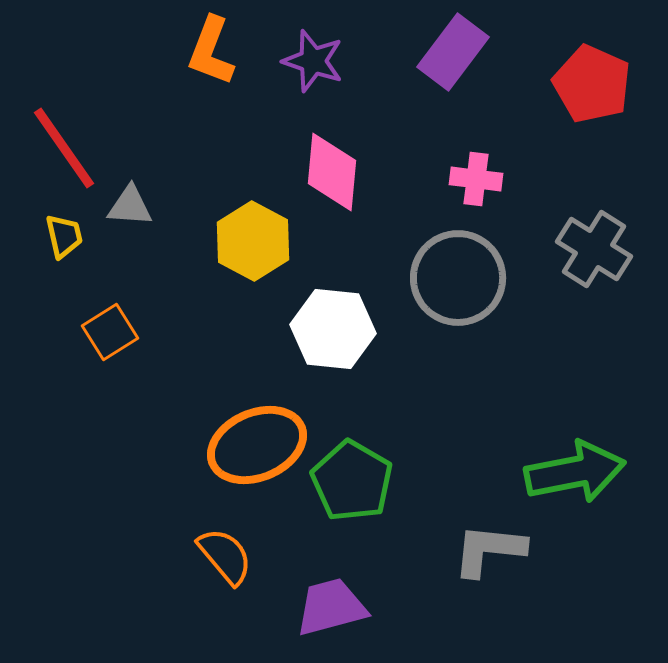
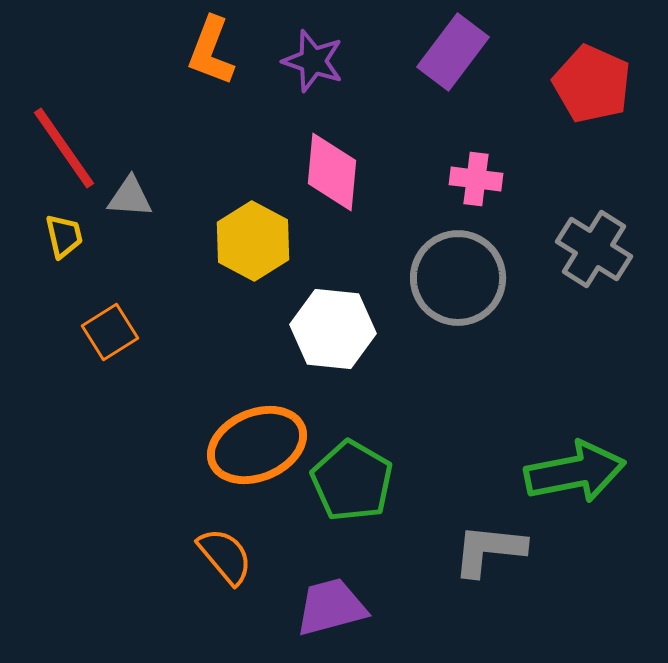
gray triangle: moved 9 px up
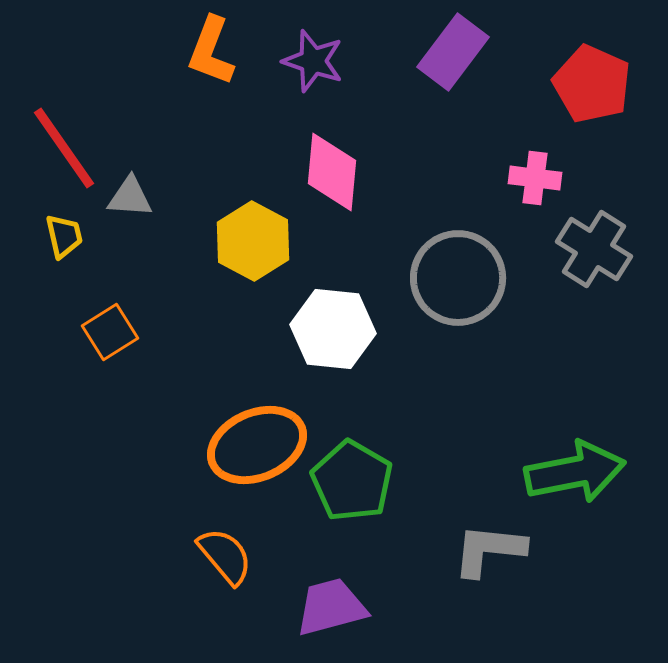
pink cross: moved 59 px right, 1 px up
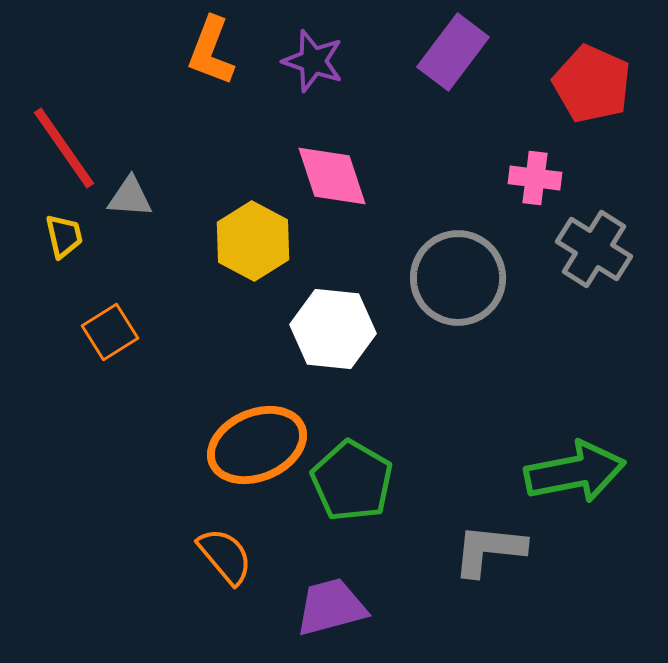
pink diamond: moved 4 px down; rotated 24 degrees counterclockwise
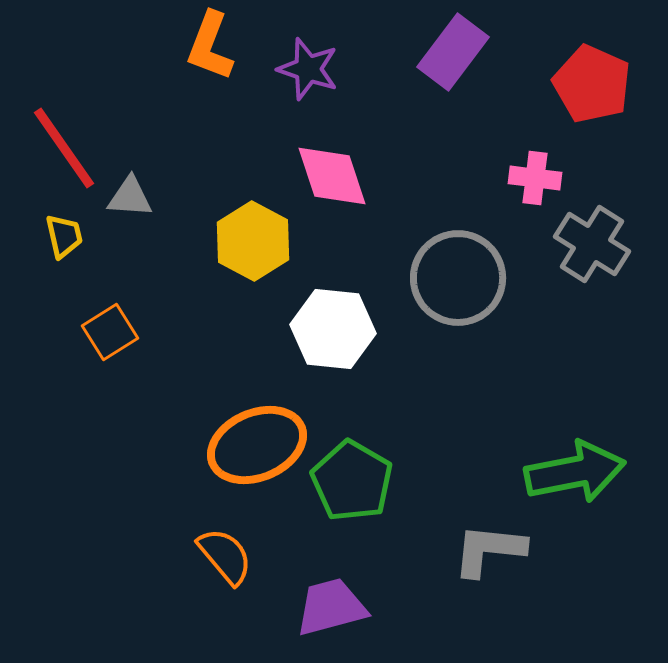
orange L-shape: moved 1 px left, 5 px up
purple star: moved 5 px left, 8 px down
gray cross: moved 2 px left, 5 px up
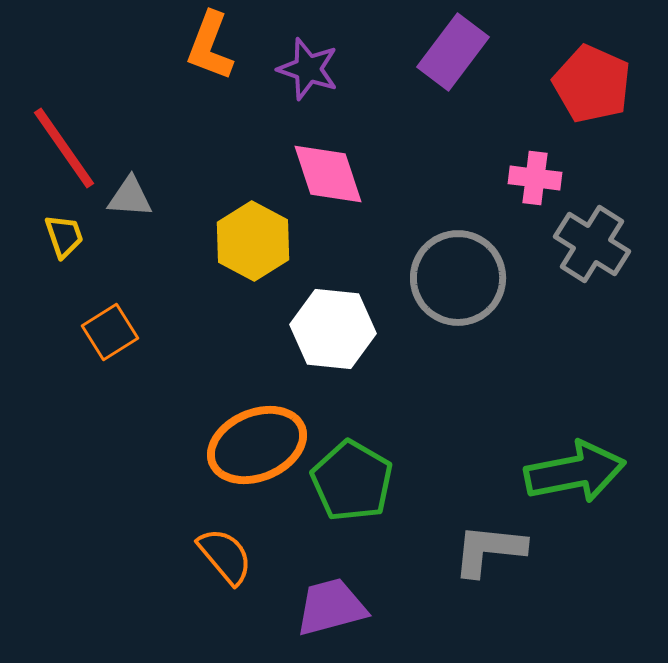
pink diamond: moved 4 px left, 2 px up
yellow trapezoid: rotated 6 degrees counterclockwise
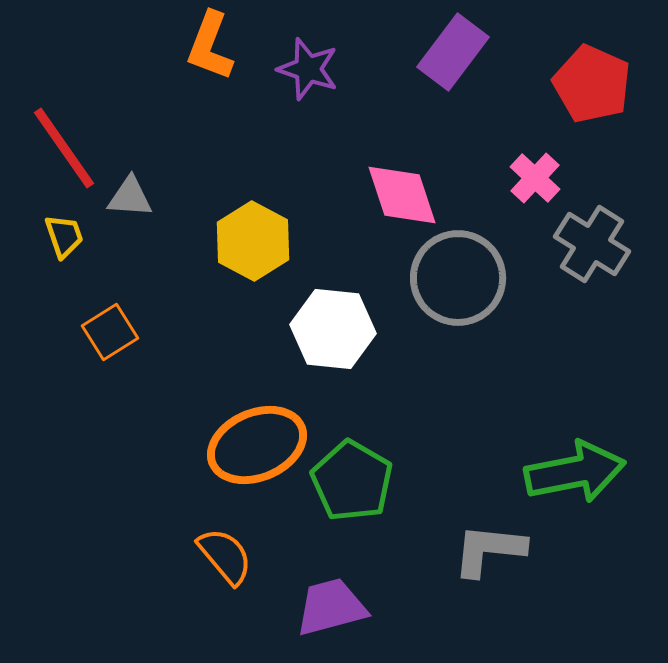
pink diamond: moved 74 px right, 21 px down
pink cross: rotated 36 degrees clockwise
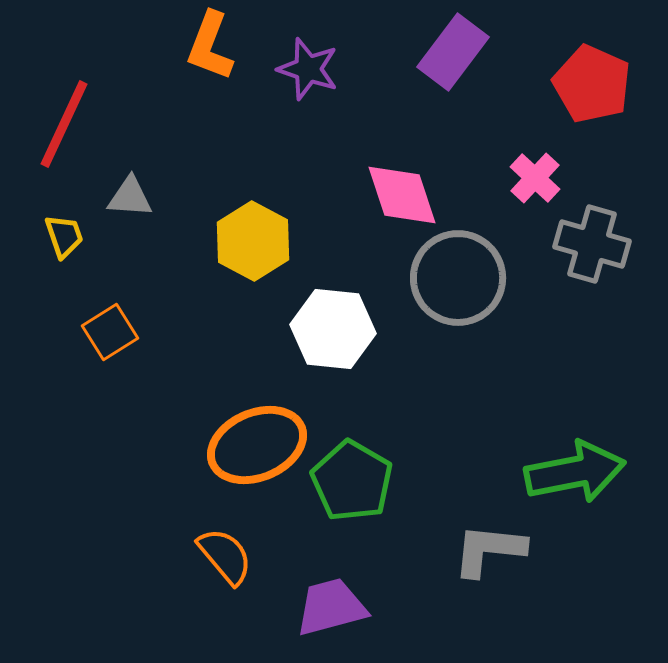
red line: moved 24 px up; rotated 60 degrees clockwise
gray cross: rotated 16 degrees counterclockwise
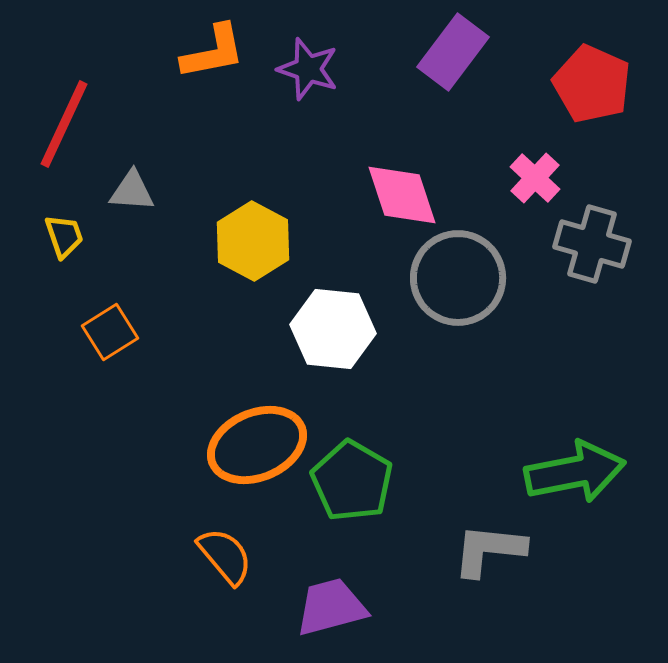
orange L-shape: moved 3 px right, 6 px down; rotated 122 degrees counterclockwise
gray triangle: moved 2 px right, 6 px up
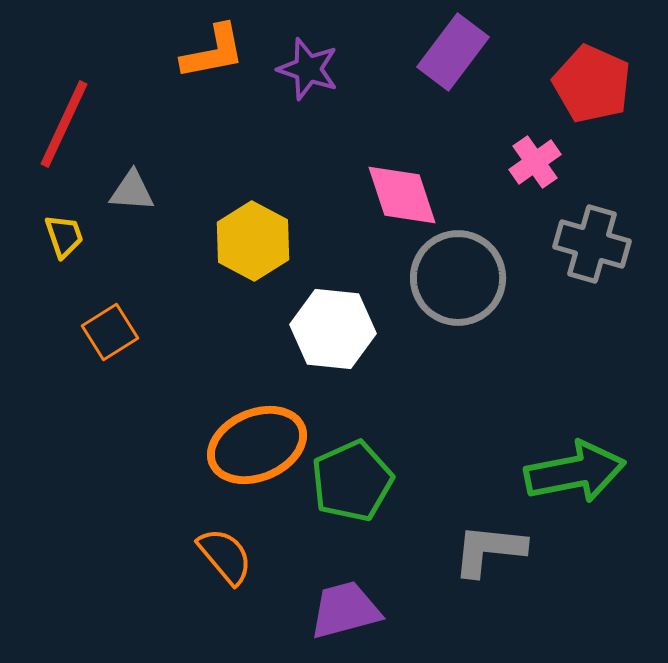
pink cross: moved 16 px up; rotated 12 degrees clockwise
green pentagon: rotated 18 degrees clockwise
purple trapezoid: moved 14 px right, 3 px down
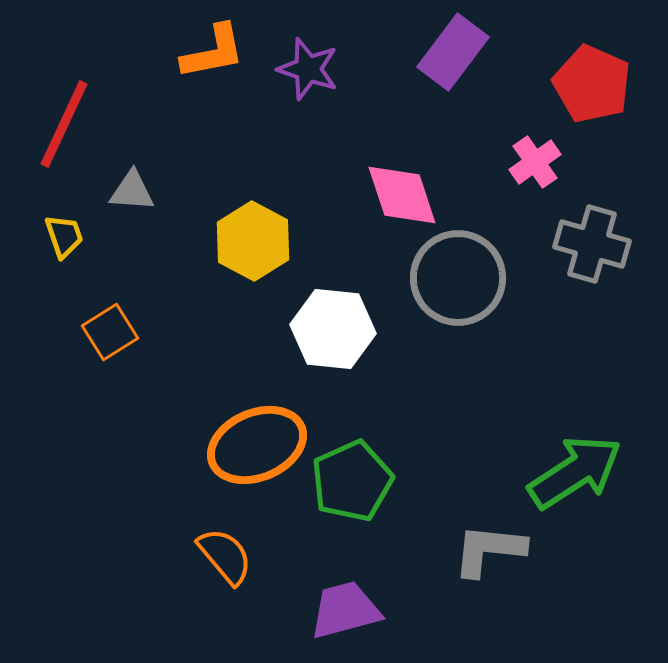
green arrow: rotated 22 degrees counterclockwise
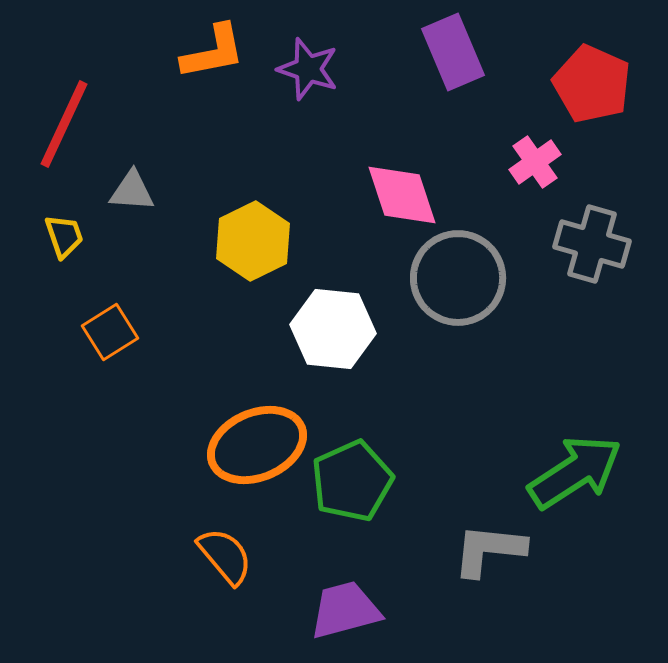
purple rectangle: rotated 60 degrees counterclockwise
yellow hexagon: rotated 6 degrees clockwise
